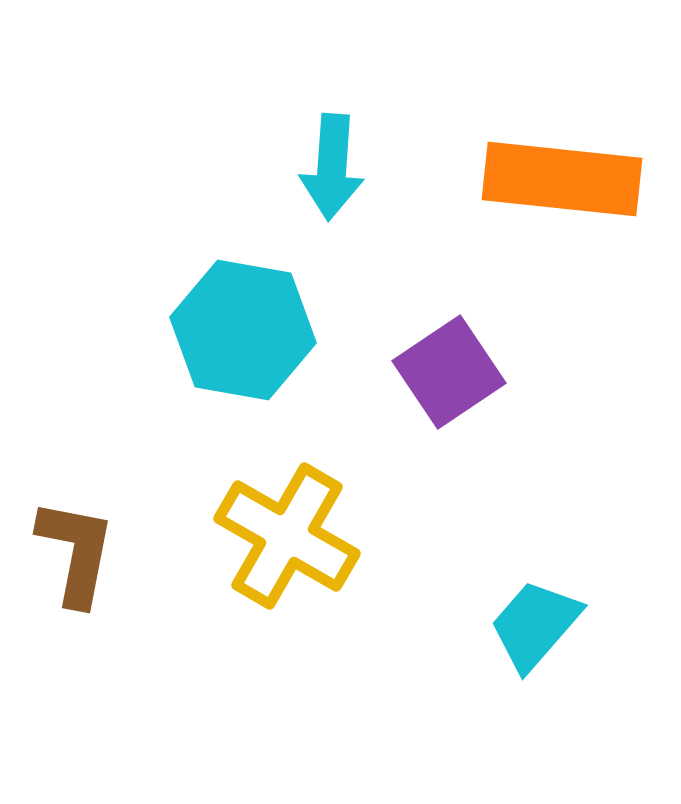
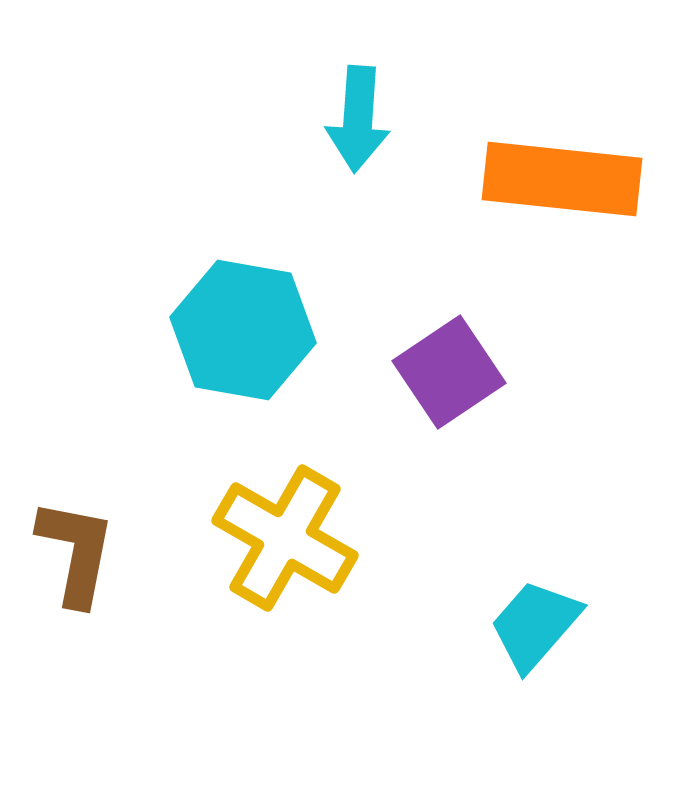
cyan arrow: moved 26 px right, 48 px up
yellow cross: moved 2 px left, 2 px down
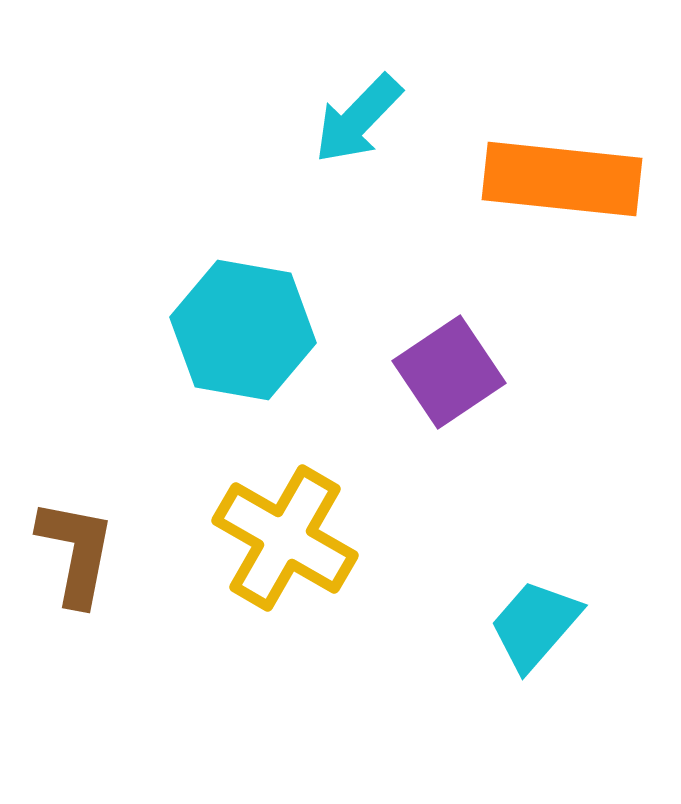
cyan arrow: rotated 40 degrees clockwise
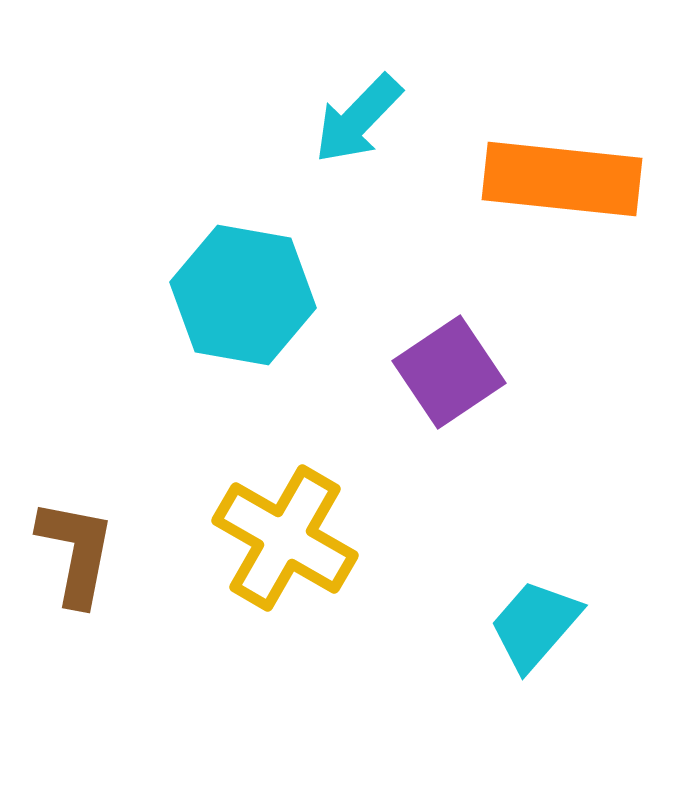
cyan hexagon: moved 35 px up
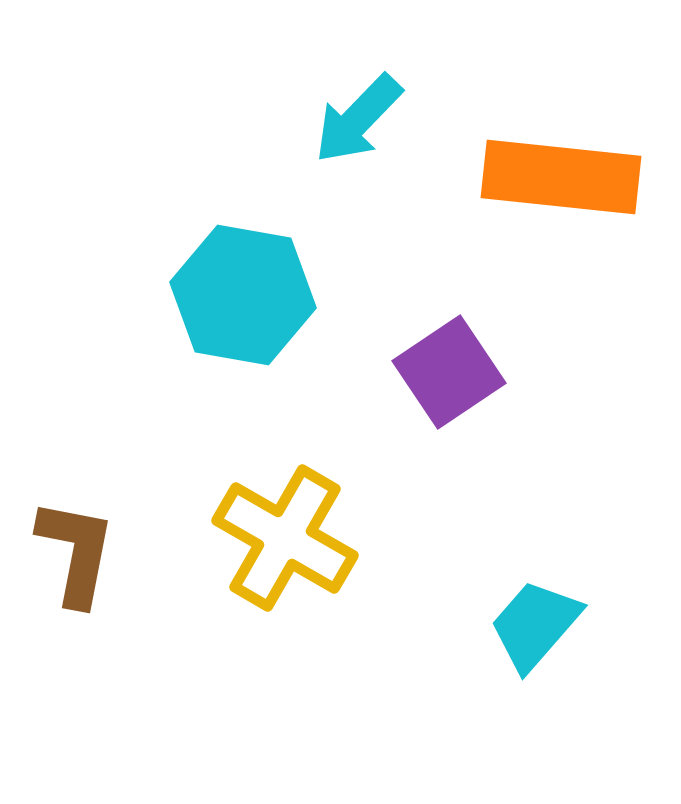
orange rectangle: moved 1 px left, 2 px up
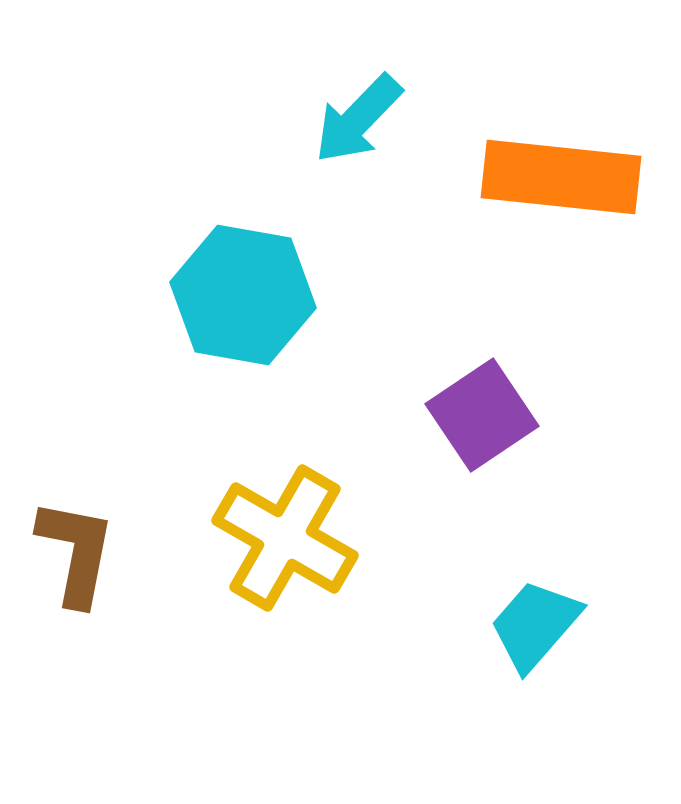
purple square: moved 33 px right, 43 px down
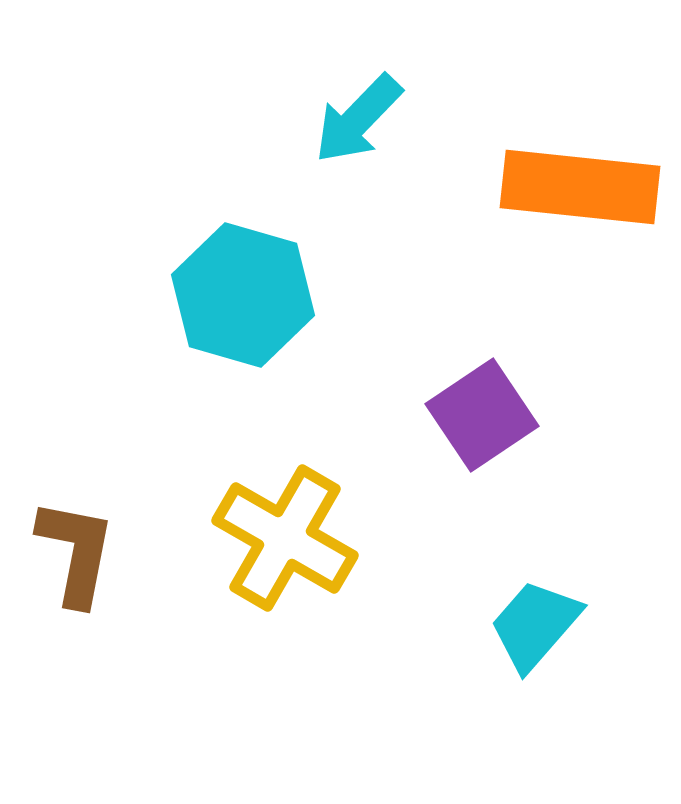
orange rectangle: moved 19 px right, 10 px down
cyan hexagon: rotated 6 degrees clockwise
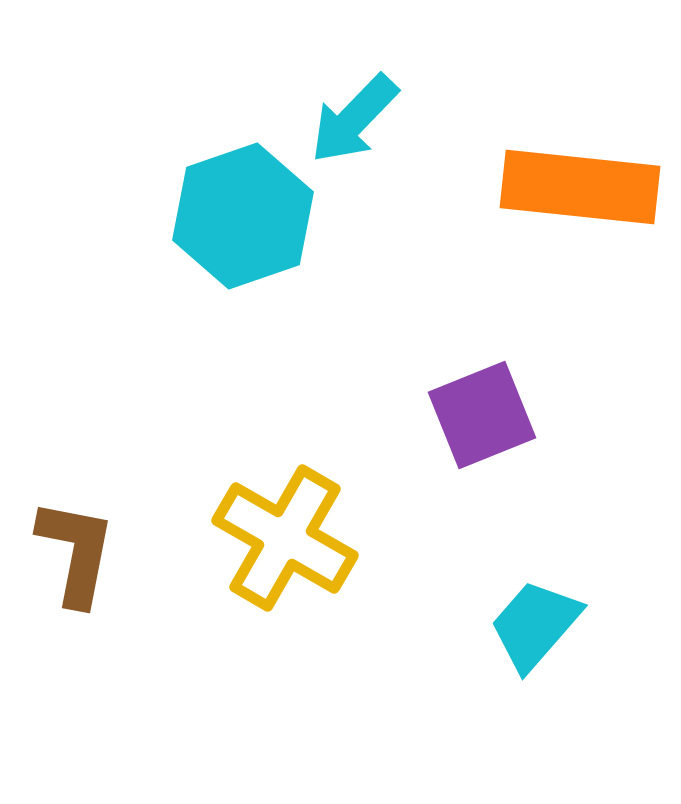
cyan arrow: moved 4 px left
cyan hexagon: moved 79 px up; rotated 25 degrees clockwise
purple square: rotated 12 degrees clockwise
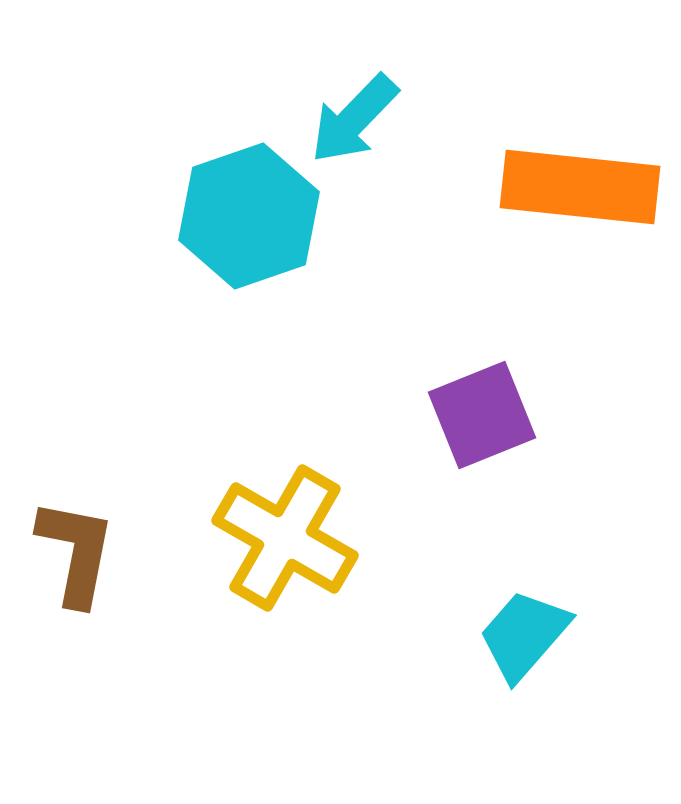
cyan hexagon: moved 6 px right
cyan trapezoid: moved 11 px left, 10 px down
